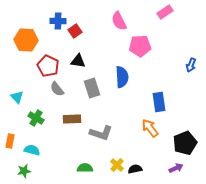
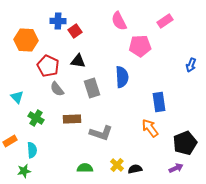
pink rectangle: moved 9 px down
orange rectangle: rotated 48 degrees clockwise
cyan semicircle: rotated 70 degrees clockwise
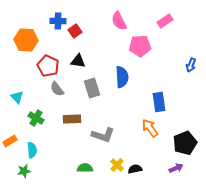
gray L-shape: moved 2 px right, 2 px down
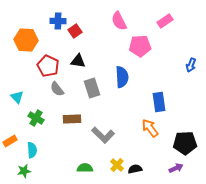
gray L-shape: rotated 25 degrees clockwise
black pentagon: rotated 20 degrees clockwise
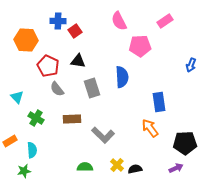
green semicircle: moved 1 px up
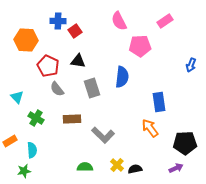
blue semicircle: rotated 10 degrees clockwise
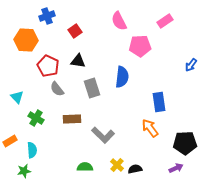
blue cross: moved 11 px left, 5 px up; rotated 21 degrees counterclockwise
blue arrow: rotated 16 degrees clockwise
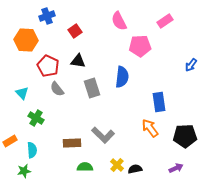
cyan triangle: moved 5 px right, 4 px up
brown rectangle: moved 24 px down
black pentagon: moved 7 px up
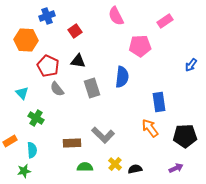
pink semicircle: moved 3 px left, 5 px up
yellow cross: moved 2 px left, 1 px up
